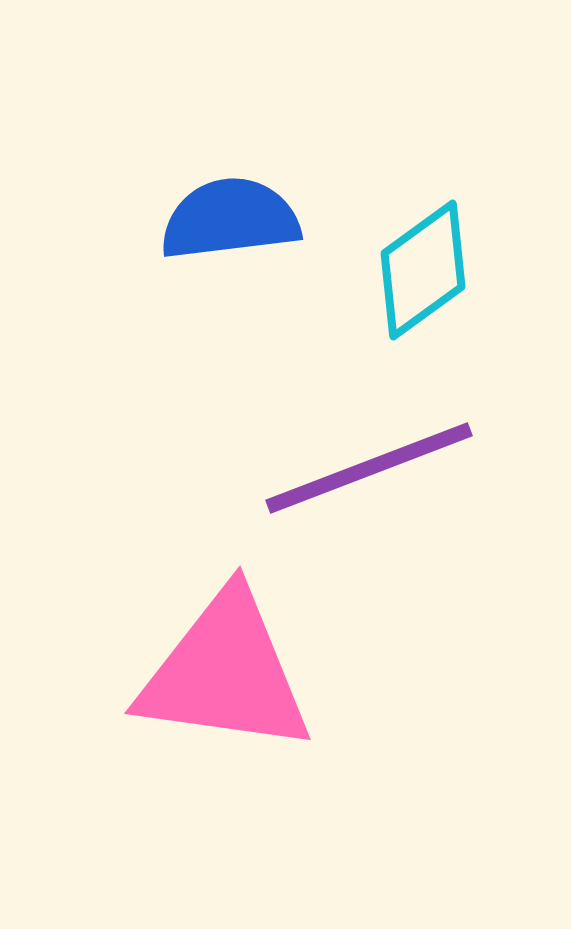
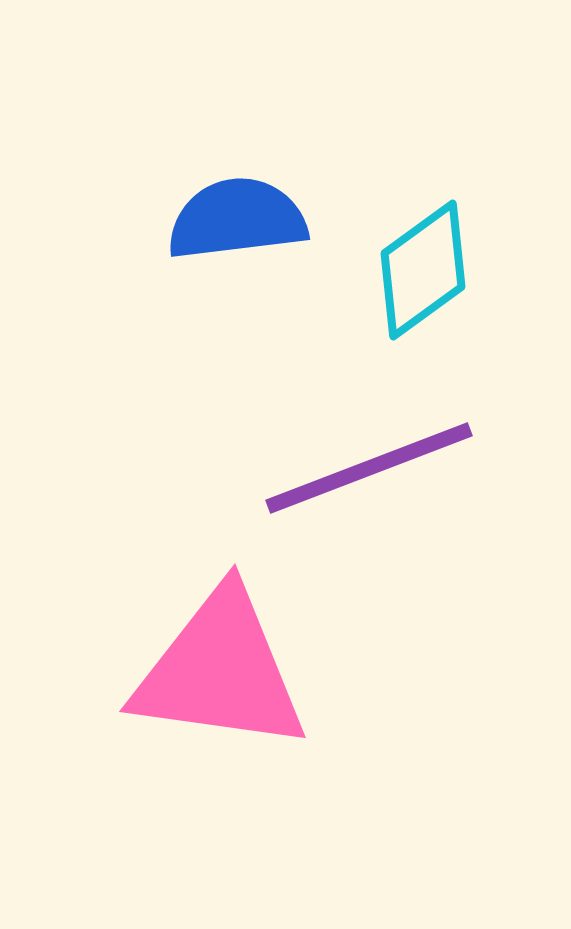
blue semicircle: moved 7 px right
pink triangle: moved 5 px left, 2 px up
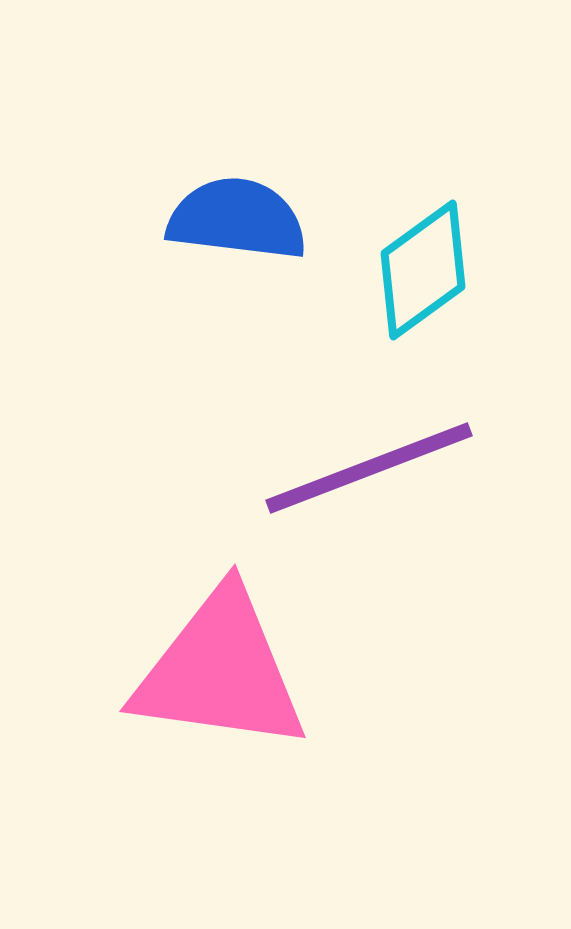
blue semicircle: rotated 14 degrees clockwise
